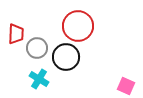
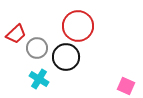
red trapezoid: rotated 45 degrees clockwise
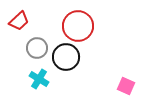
red trapezoid: moved 3 px right, 13 px up
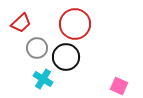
red trapezoid: moved 2 px right, 2 px down
red circle: moved 3 px left, 2 px up
cyan cross: moved 4 px right
pink square: moved 7 px left
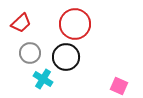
gray circle: moved 7 px left, 5 px down
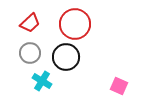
red trapezoid: moved 9 px right
cyan cross: moved 1 px left, 2 px down
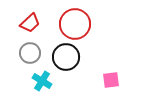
pink square: moved 8 px left, 6 px up; rotated 30 degrees counterclockwise
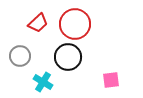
red trapezoid: moved 8 px right
gray circle: moved 10 px left, 3 px down
black circle: moved 2 px right
cyan cross: moved 1 px right, 1 px down
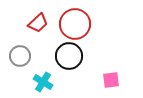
black circle: moved 1 px right, 1 px up
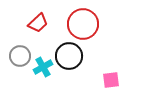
red circle: moved 8 px right
cyan cross: moved 15 px up; rotated 30 degrees clockwise
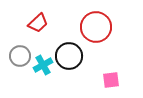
red circle: moved 13 px right, 3 px down
cyan cross: moved 2 px up
